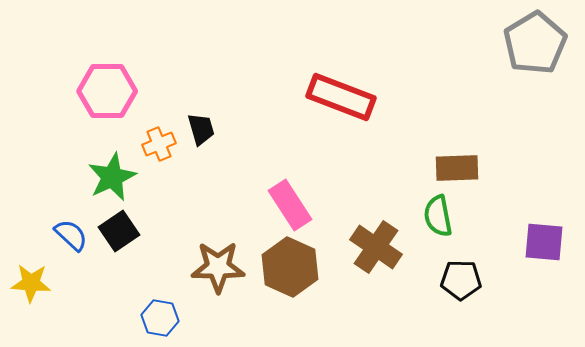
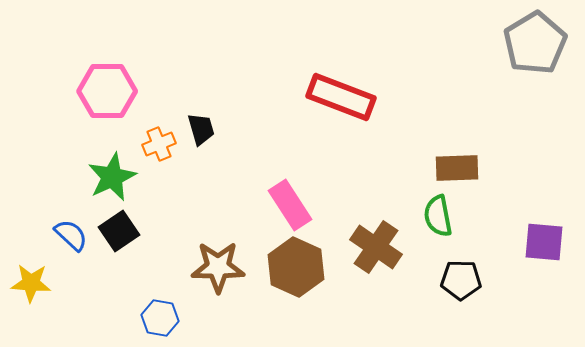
brown hexagon: moved 6 px right
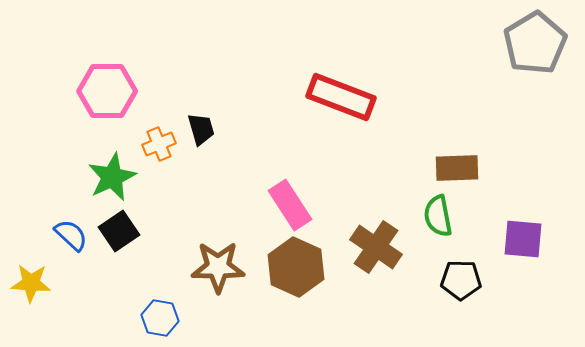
purple square: moved 21 px left, 3 px up
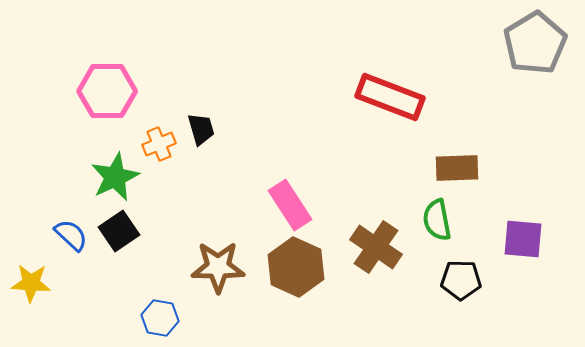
red rectangle: moved 49 px right
green star: moved 3 px right
green semicircle: moved 1 px left, 4 px down
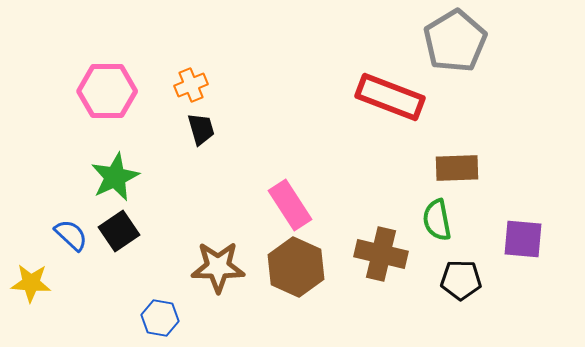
gray pentagon: moved 80 px left, 2 px up
orange cross: moved 32 px right, 59 px up
brown cross: moved 5 px right, 7 px down; rotated 21 degrees counterclockwise
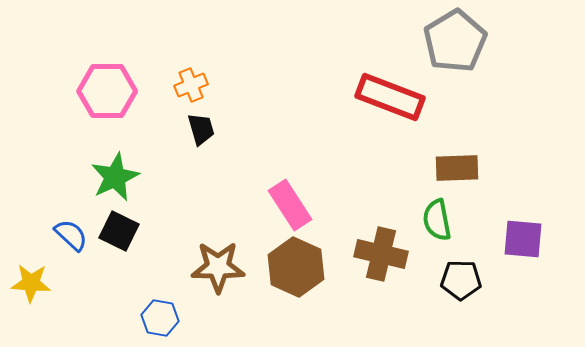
black square: rotated 30 degrees counterclockwise
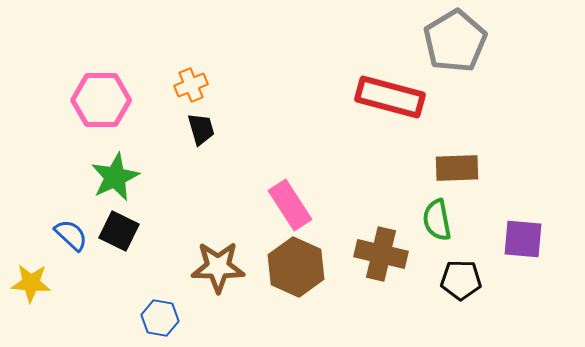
pink hexagon: moved 6 px left, 9 px down
red rectangle: rotated 6 degrees counterclockwise
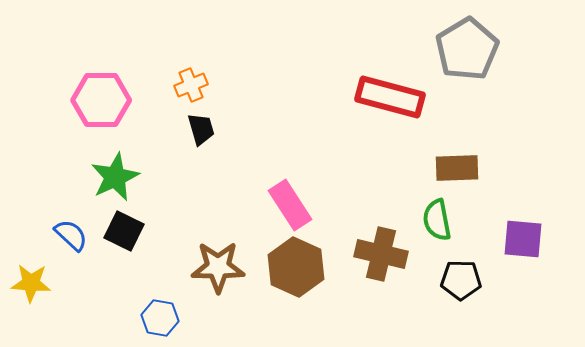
gray pentagon: moved 12 px right, 8 px down
black square: moved 5 px right
